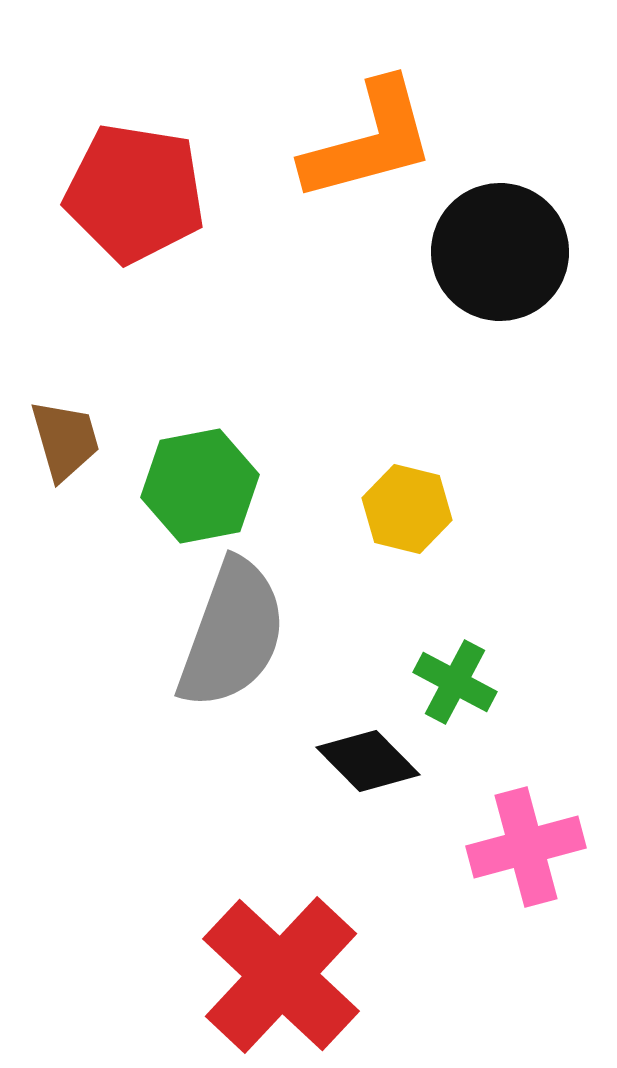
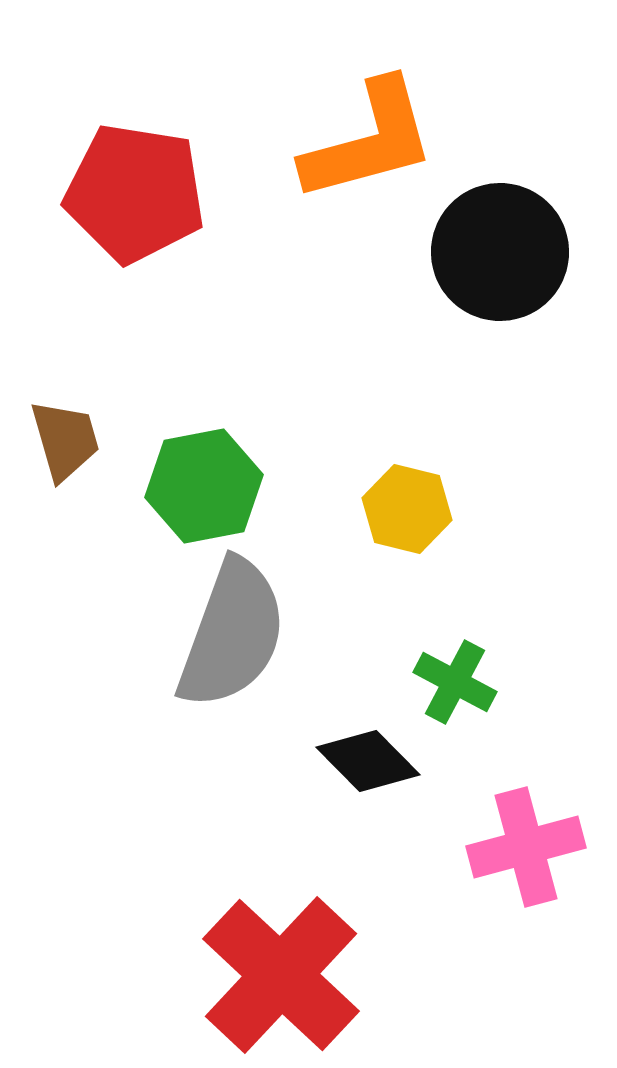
green hexagon: moved 4 px right
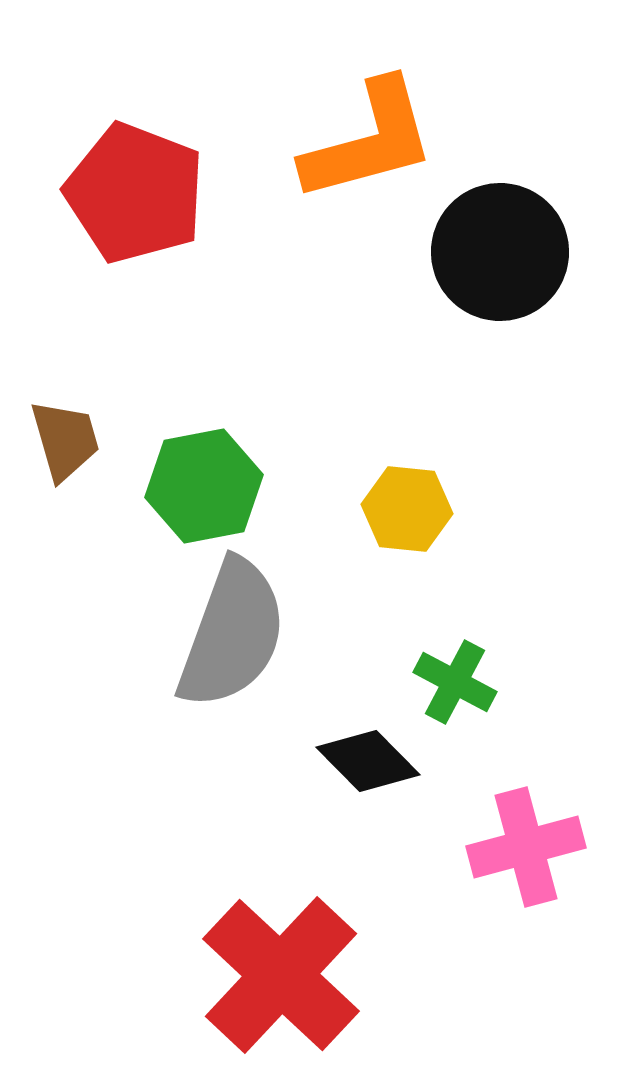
red pentagon: rotated 12 degrees clockwise
yellow hexagon: rotated 8 degrees counterclockwise
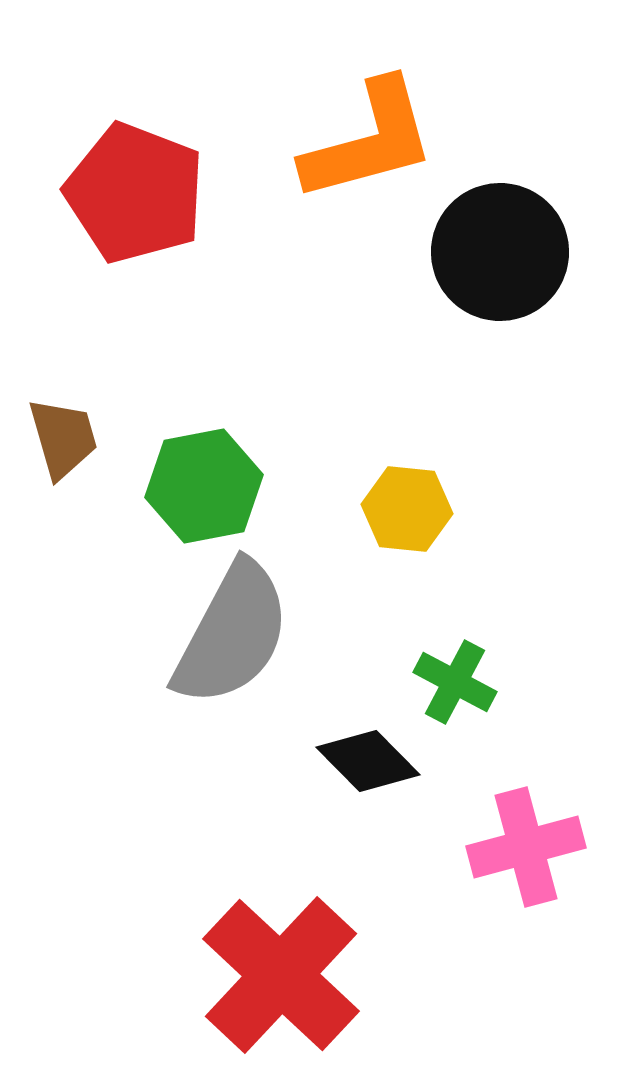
brown trapezoid: moved 2 px left, 2 px up
gray semicircle: rotated 8 degrees clockwise
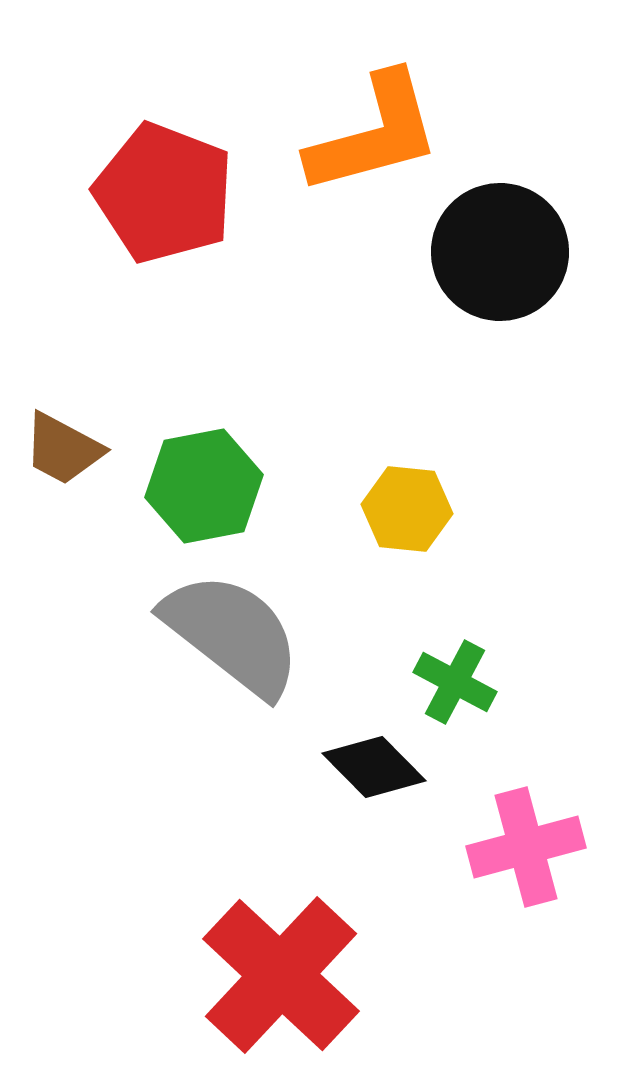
orange L-shape: moved 5 px right, 7 px up
red pentagon: moved 29 px right
brown trapezoid: moved 11 px down; rotated 134 degrees clockwise
gray semicircle: rotated 80 degrees counterclockwise
black diamond: moved 6 px right, 6 px down
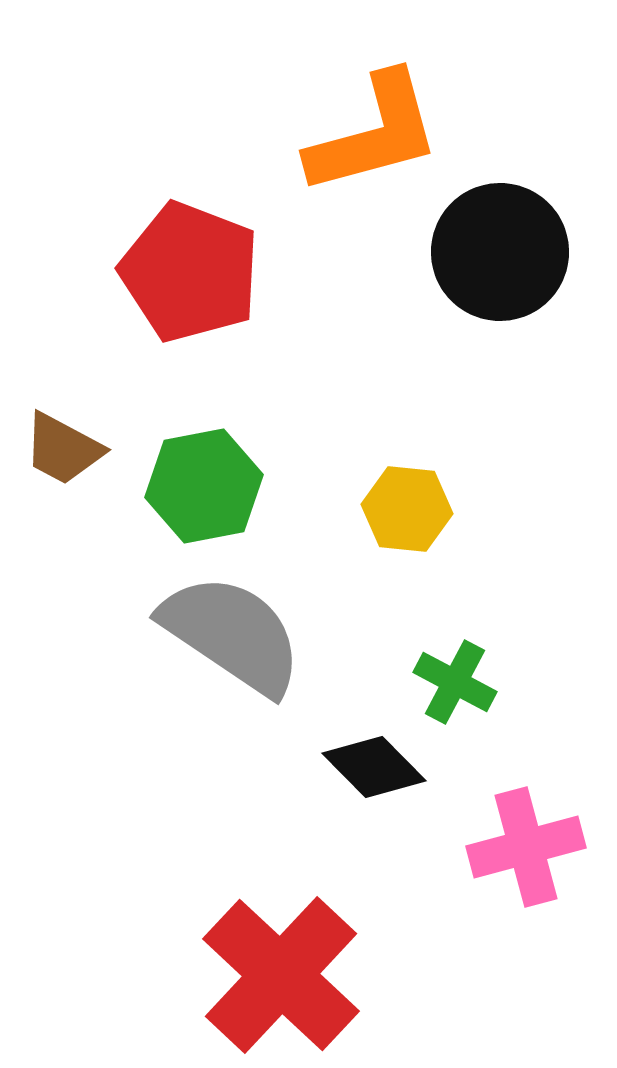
red pentagon: moved 26 px right, 79 px down
gray semicircle: rotated 4 degrees counterclockwise
